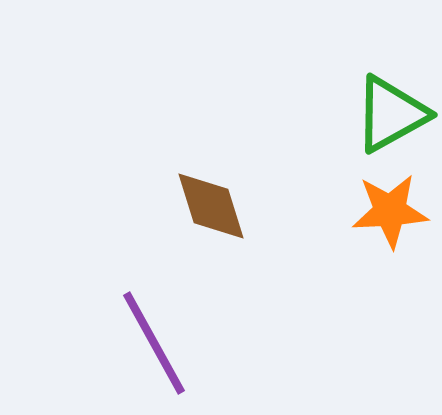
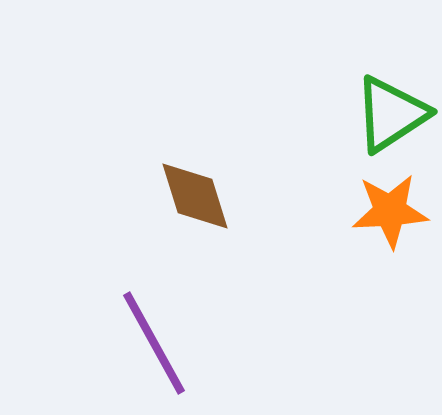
green triangle: rotated 4 degrees counterclockwise
brown diamond: moved 16 px left, 10 px up
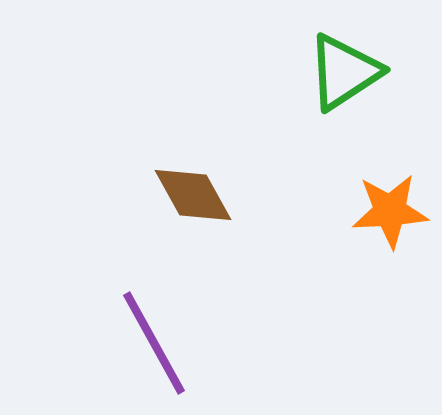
green triangle: moved 47 px left, 42 px up
brown diamond: moved 2 px left, 1 px up; rotated 12 degrees counterclockwise
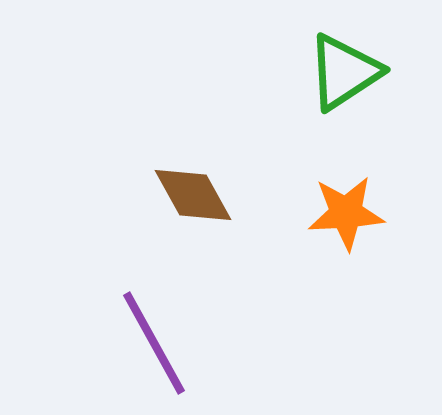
orange star: moved 44 px left, 2 px down
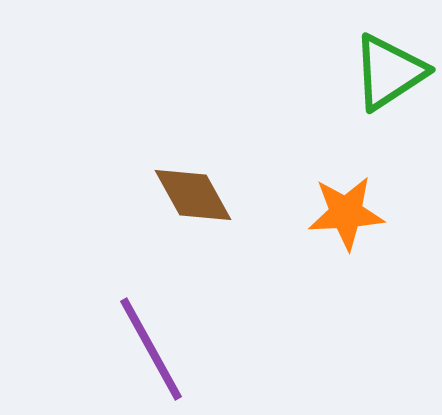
green triangle: moved 45 px right
purple line: moved 3 px left, 6 px down
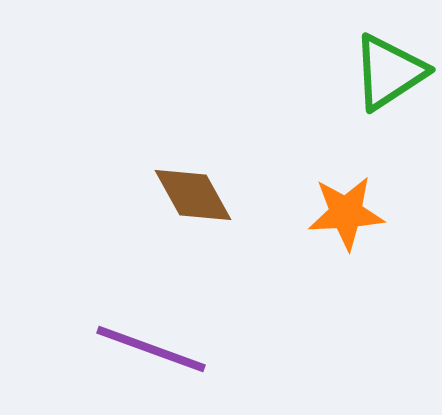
purple line: rotated 41 degrees counterclockwise
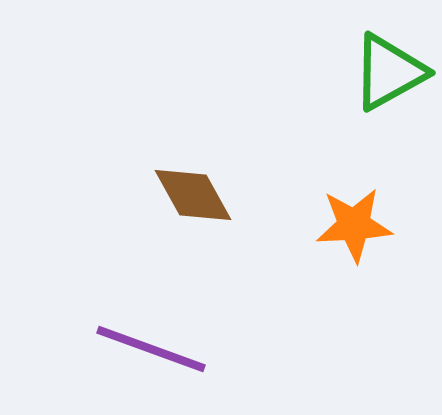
green triangle: rotated 4 degrees clockwise
orange star: moved 8 px right, 12 px down
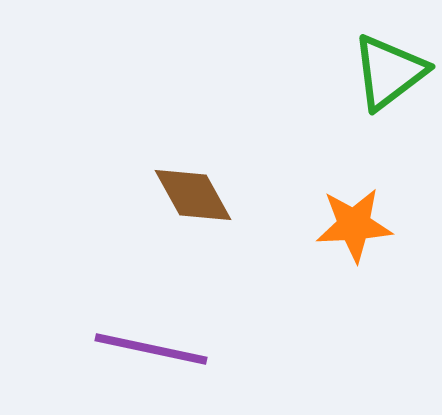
green triangle: rotated 8 degrees counterclockwise
purple line: rotated 8 degrees counterclockwise
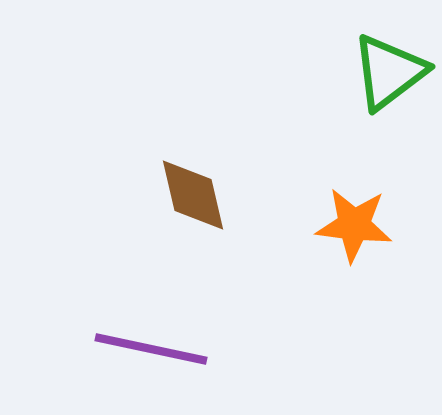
brown diamond: rotated 16 degrees clockwise
orange star: rotated 10 degrees clockwise
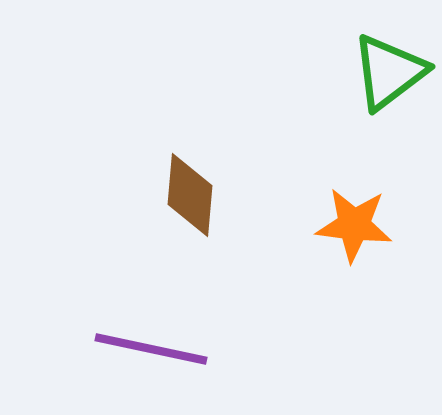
brown diamond: moved 3 px left; rotated 18 degrees clockwise
